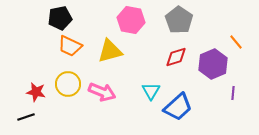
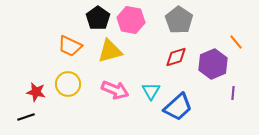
black pentagon: moved 38 px right; rotated 25 degrees counterclockwise
pink arrow: moved 13 px right, 2 px up
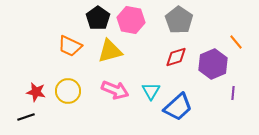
yellow circle: moved 7 px down
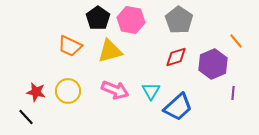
orange line: moved 1 px up
black line: rotated 66 degrees clockwise
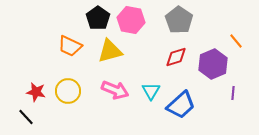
blue trapezoid: moved 3 px right, 2 px up
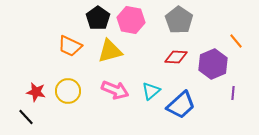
red diamond: rotated 20 degrees clockwise
cyan triangle: rotated 18 degrees clockwise
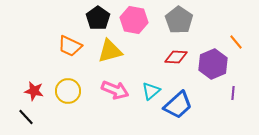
pink hexagon: moved 3 px right
orange line: moved 1 px down
red star: moved 2 px left, 1 px up
blue trapezoid: moved 3 px left
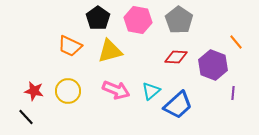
pink hexagon: moved 4 px right
purple hexagon: moved 1 px down; rotated 16 degrees counterclockwise
pink arrow: moved 1 px right
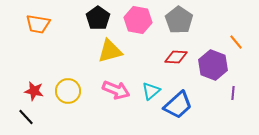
orange trapezoid: moved 32 px left, 22 px up; rotated 15 degrees counterclockwise
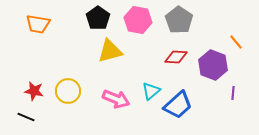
pink arrow: moved 9 px down
black line: rotated 24 degrees counterclockwise
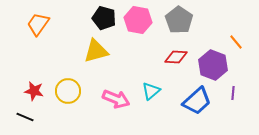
black pentagon: moved 6 px right; rotated 20 degrees counterclockwise
orange trapezoid: rotated 115 degrees clockwise
yellow triangle: moved 14 px left
blue trapezoid: moved 19 px right, 4 px up
black line: moved 1 px left
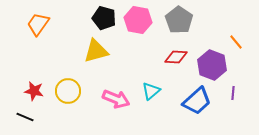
purple hexagon: moved 1 px left
